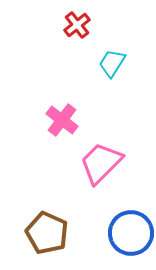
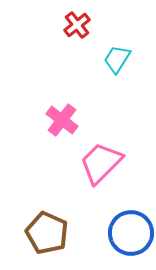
cyan trapezoid: moved 5 px right, 4 px up
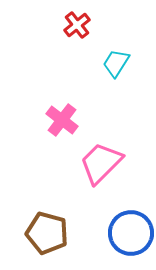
cyan trapezoid: moved 1 px left, 4 px down
brown pentagon: rotated 9 degrees counterclockwise
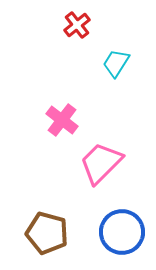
blue circle: moved 9 px left, 1 px up
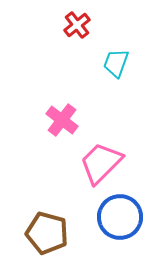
cyan trapezoid: rotated 12 degrees counterclockwise
blue circle: moved 2 px left, 15 px up
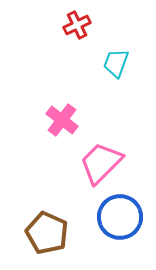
red cross: rotated 12 degrees clockwise
brown pentagon: rotated 9 degrees clockwise
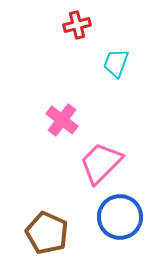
red cross: rotated 12 degrees clockwise
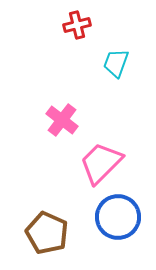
blue circle: moved 2 px left
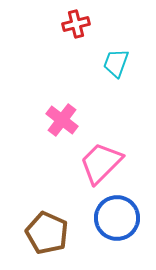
red cross: moved 1 px left, 1 px up
blue circle: moved 1 px left, 1 px down
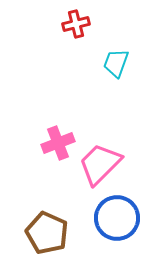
pink cross: moved 4 px left, 23 px down; rotated 32 degrees clockwise
pink trapezoid: moved 1 px left, 1 px down
